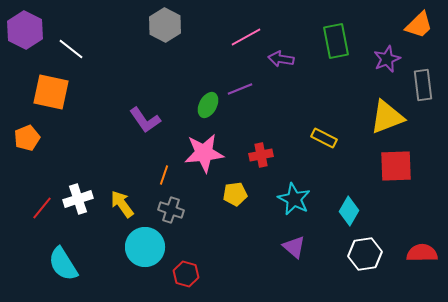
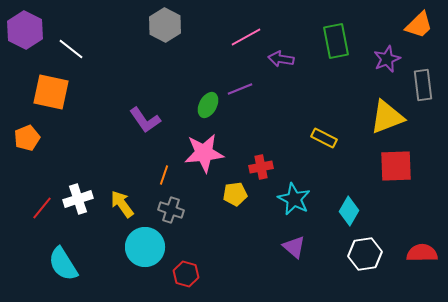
red cross: moved 12 px down
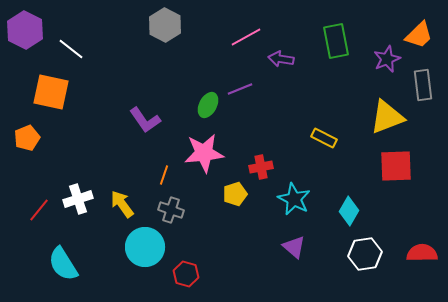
orange trapezoid: moved 10 px down
yellow pentagon: rotated 10 degrees counterclockwise
red line: moved 3 px left, 2 px down
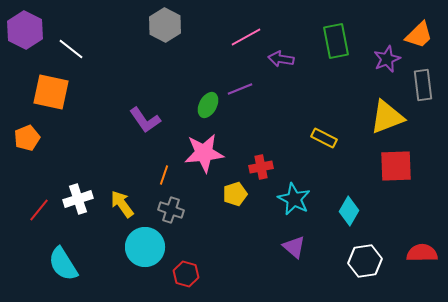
white hexagon: moved 7 px down
